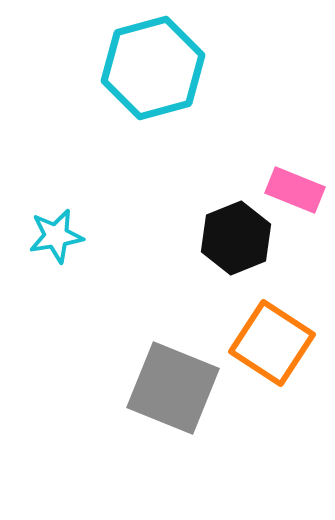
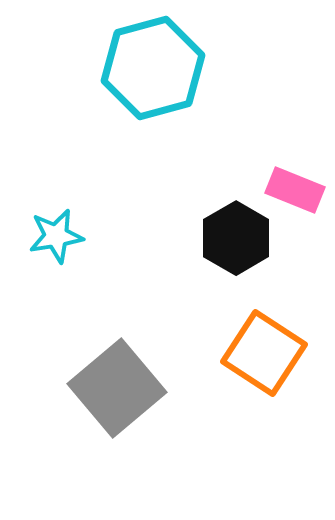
black hexagon: rotated 8 degrees counterclockwise
orange square: moved 8 px left, 10 px down
gray square: moved 56 px left; rotated 28 degrees clockwise
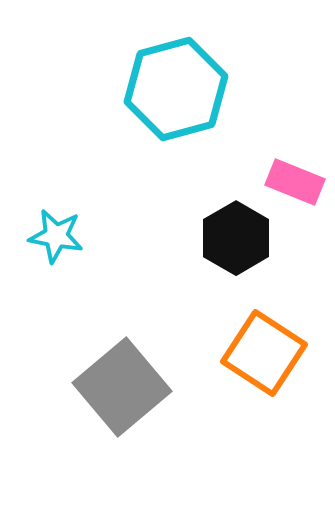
cyan hexagon: moved 23 px right, 21 px down
pink rectangle: moved 8 px up
cyan star: rotated 20 degrees clockwise
gray square: moved 5 px right, 1 px up
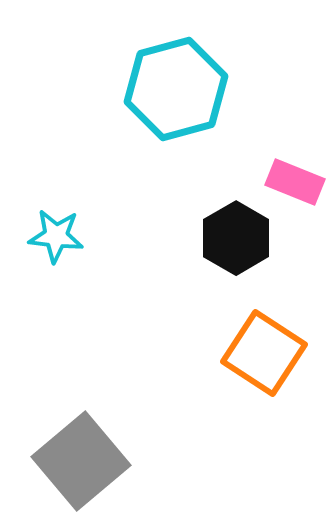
cyan star: rotated 4 degrees counterclockwise
gray square: moved 41 px left, 74 px down
